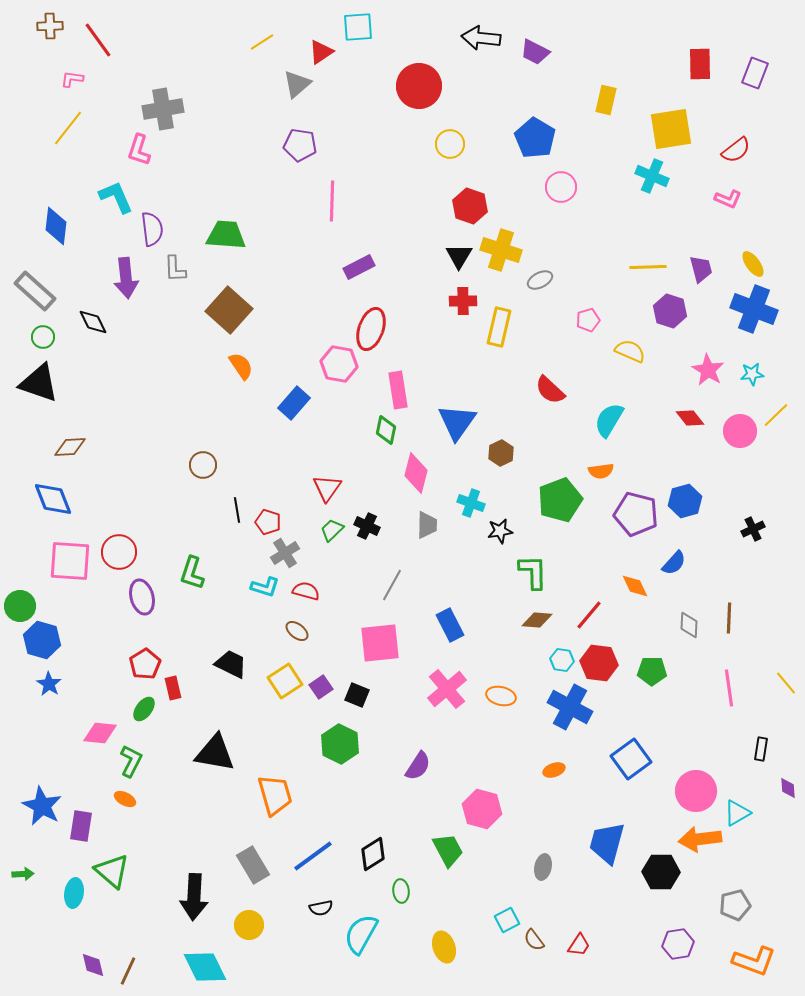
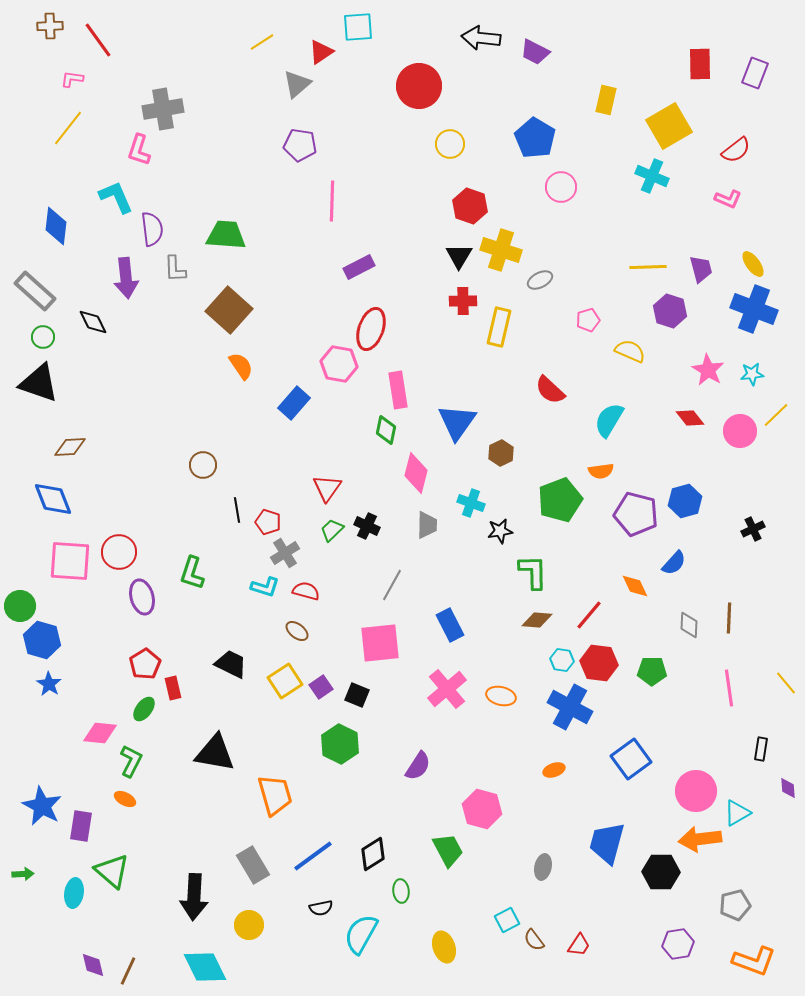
yellow square at (671, 129): moved 2 px left, 3 px up; rotated 21 degrees counterclockwise
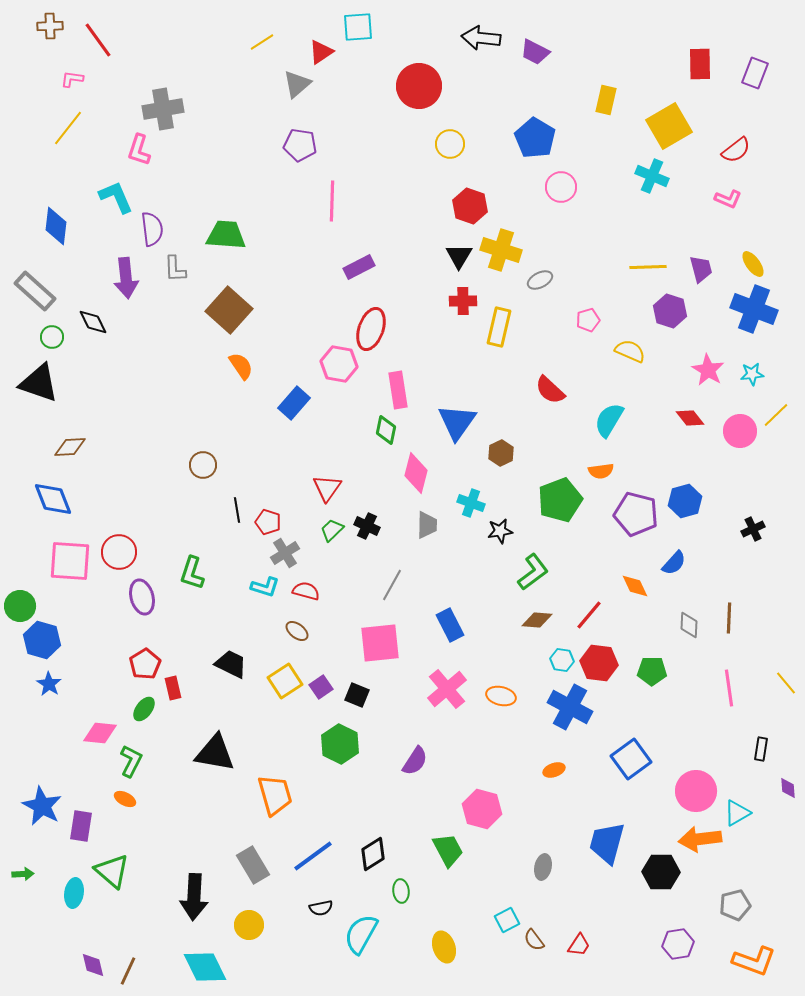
green circle at (43, 337): moved 9 px right
green L-shape at (533, 572): rotated 54 degrees clockwise
purple semicircle at (418, 766): moved 3 px left, 5 px up
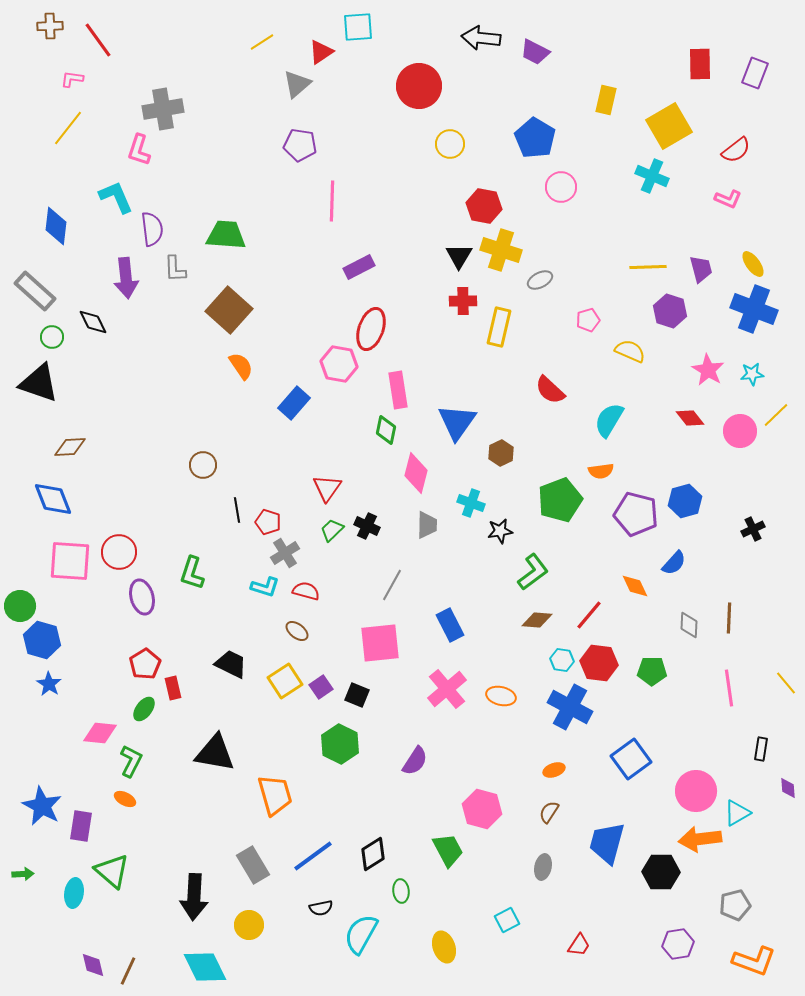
red hexagon at (470, 206): moved 14 px right; rotated 8 degrees counterclockwise
brown semicircle at (534, 940): moved 15 px right, 128 px up; rotated 70 degrees clockwise
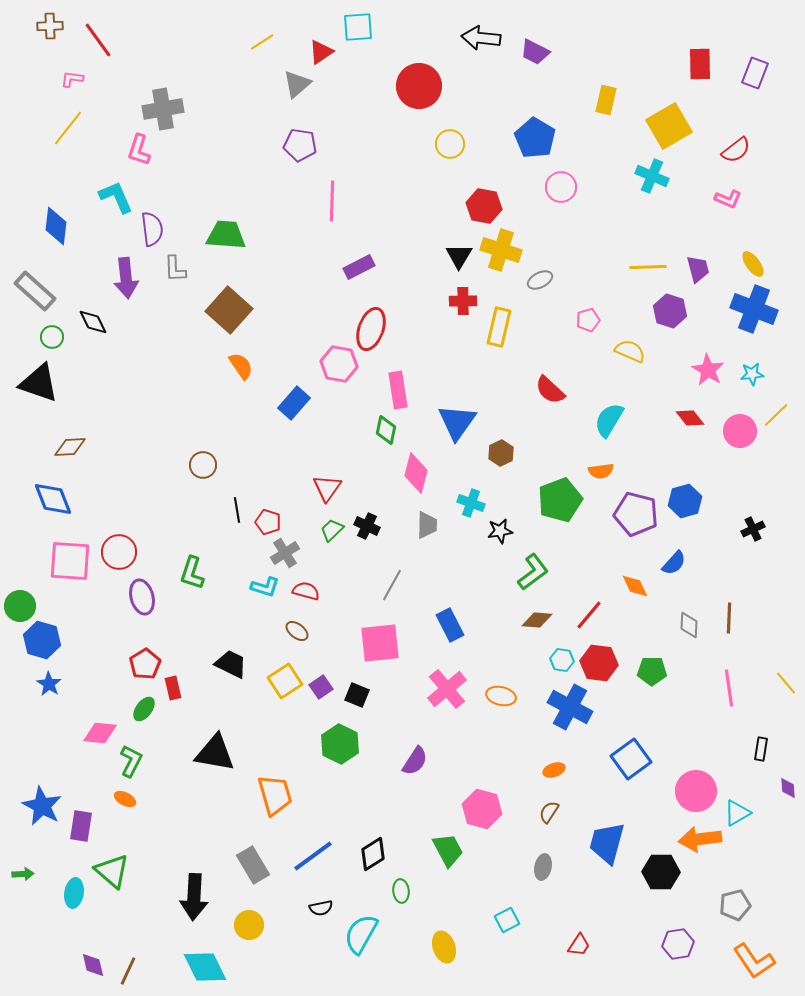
purple trapezoid at (701, 269): moved 3 px left
orange L-shape at (754, 961): rotated 36 degrees clockwise
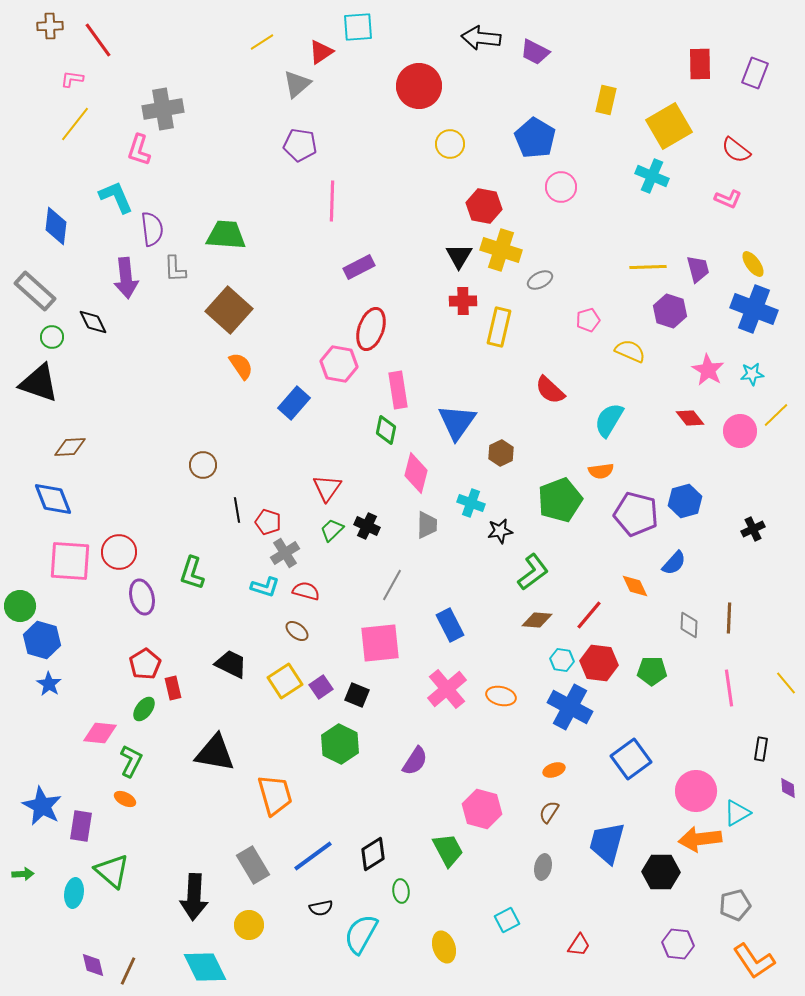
yellow line at (68, 128): moved 7 px right, 4 px up
red semicircle at (736, 150): rotated 76 degrees clockwise
purple hexagon at (678, 944): rotated 16 degrees clockwise
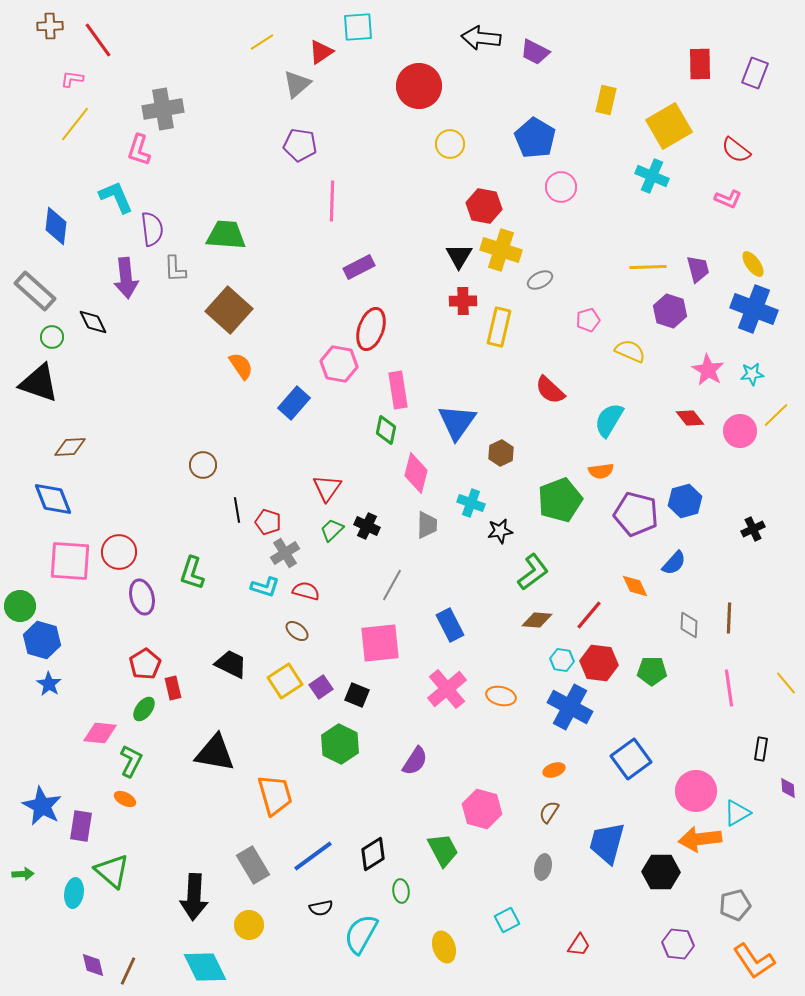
green trapezoid at (448, 850): moved 5 px left
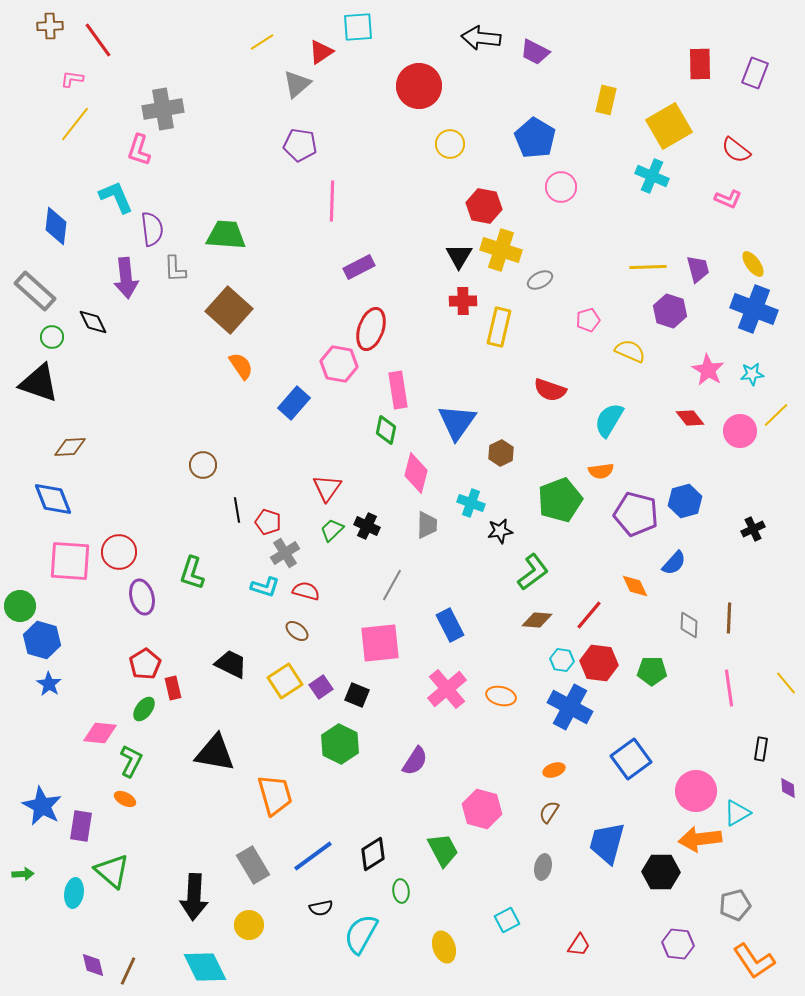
red semicircle at (550, 390): rotated 24 degrees counterclockwise
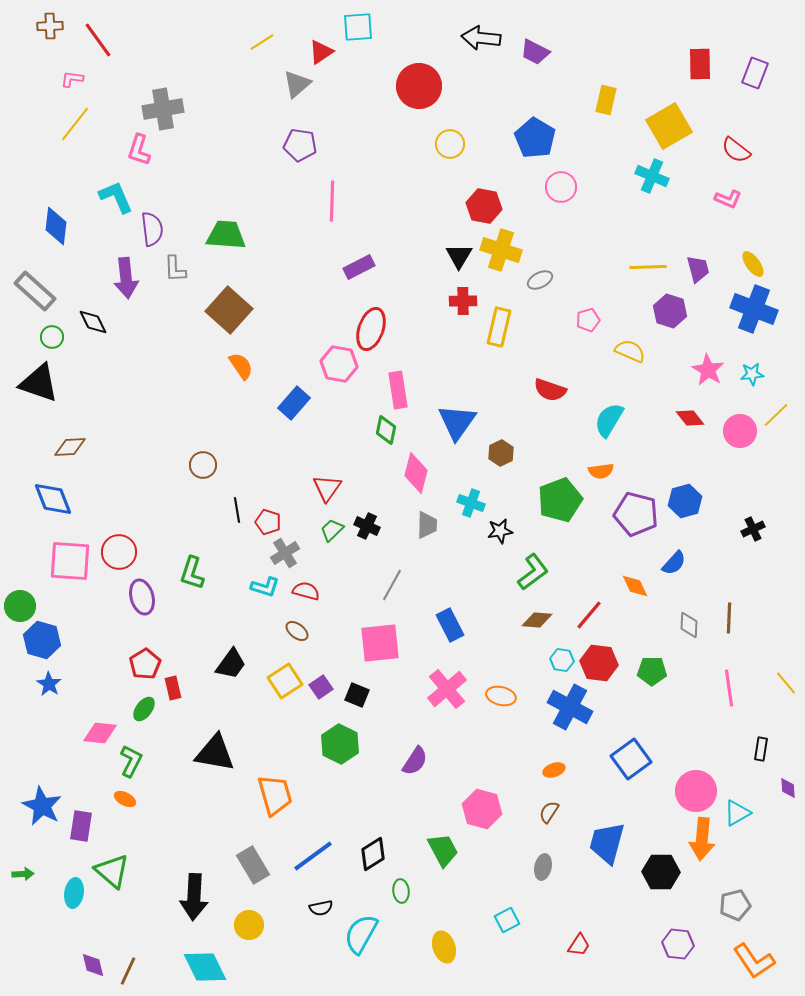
black trapezoid at (231, 664): rotated 100 degrees clockwise
orange arrow at (700, 839): moved 2 px right; rotated 78 degrees counterclockwise
